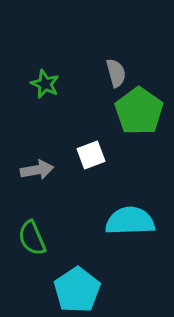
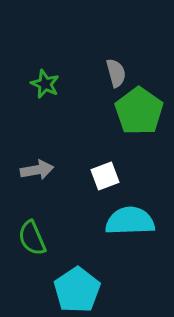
white square: moved 14 px right, 21 px down
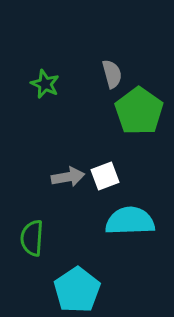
gray semicircle: moved 4 px left, 1 px down
gray arrow: moved 31 px right, 7 px down
green semicircle: rotated 27 degrees clockwise
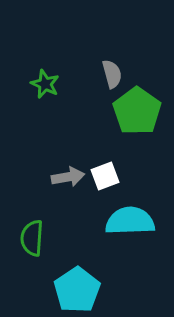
green pentagon: moved 2 px left
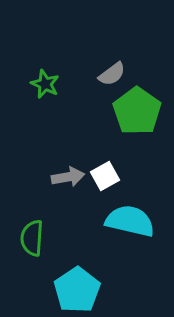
gray semicircle: rotated 68 degrees clockwise
white square: rotated 8 degrees counterclockwise
cyan semicircle: rotated 15 degrees clockwise
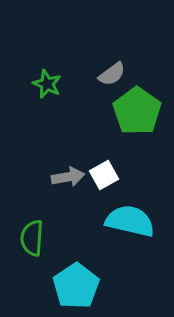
green star: moved 2 px right
white square: moved 1 px left, 1 px up
cyan pentagon: moved 1 px left, 4 px up
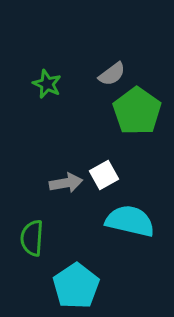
gray arrow: moved 2 px left, 6 px down
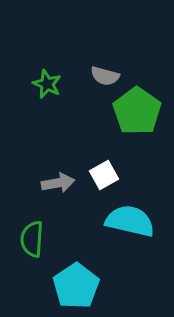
gray semicircle: moved 7 px left, 2 px down; rotated 52 degrees clockwise
gray arrow: moved 8 px left
green semicircle: moved 1 px down
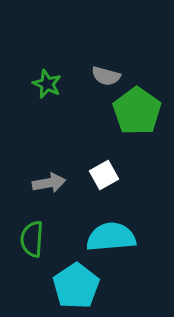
gray semicircle: moved 1 px right
gray arrow: moved 9 px left
cyan semicircle: moved 19 px left, 16 px down; rotated 18 degrees counterclockwise
